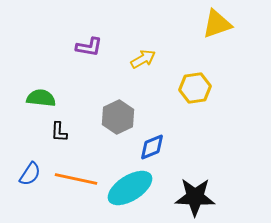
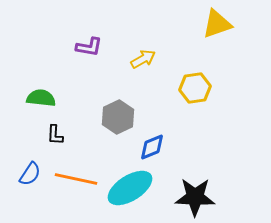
black L-shape: moved 4 px left, 3 px down
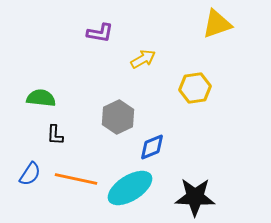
purple L-shape: moved 11 px right, 14 px up
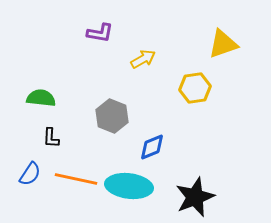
yellow triangle: moved 6 px right, 20 px down
gray hexagon: moved 6 px left, 1 px up; rotated 12 degrees counterclockwise
black L-shape: moved 4 px left, 3 px down
cyan ellipse: moved 1 px left, 2 px up; rotated 39 degrees clockwise
black star: rotated 24 degrees counterclockwise
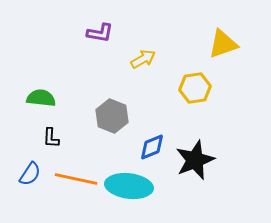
black star: moved 37 px up
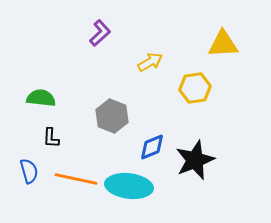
purple L-shape: rotated 52 degrees counterclockwise
yellow triangle: rotated 16 degrees clockwise
yellow arrow: moved 7 px right, 3 px down
blue semicircle: moved 1 px left, 3 px up; rotated 50 degrees counterclockwise
